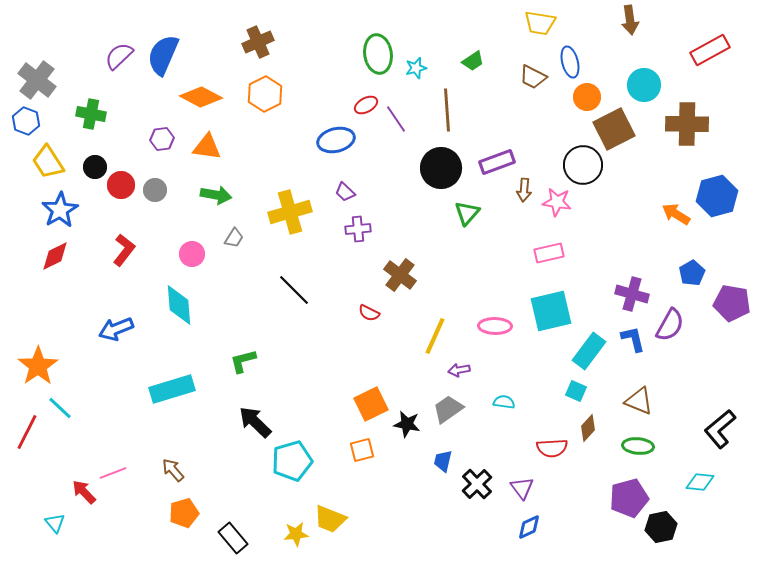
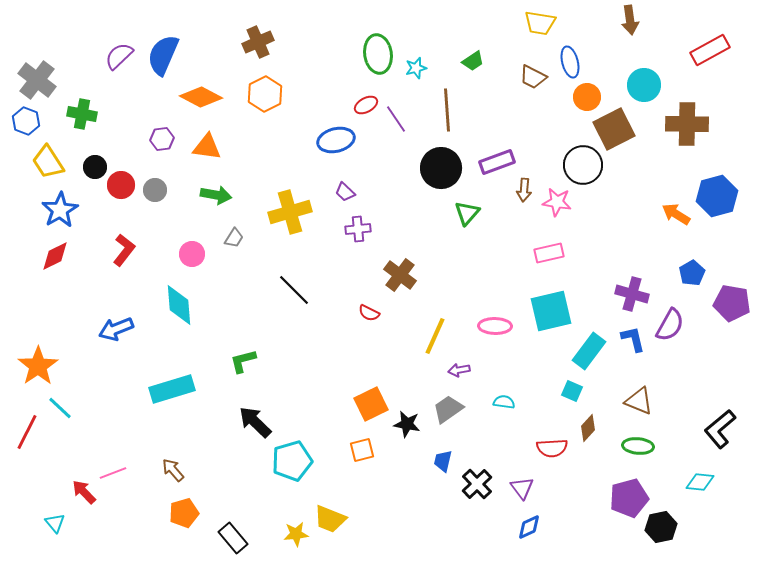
green cross at (91, 114): moved 9 px left
cyan square at (576, 391): moved 4 px left
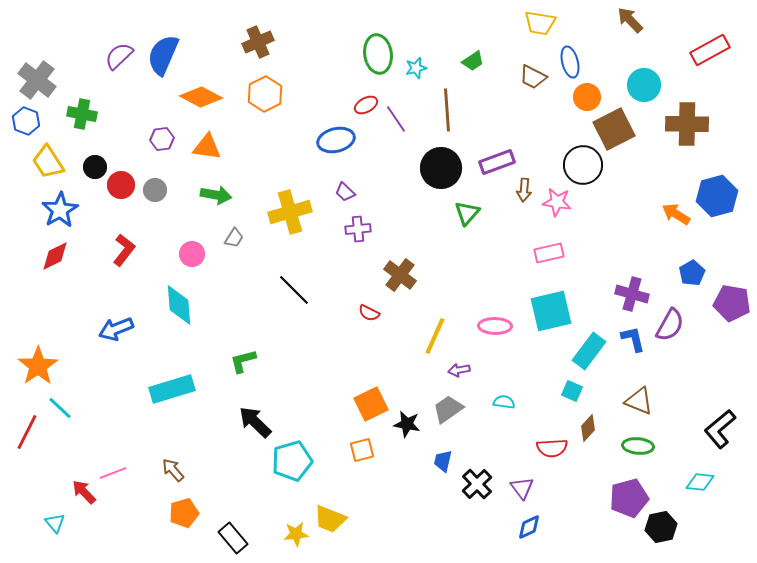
brown arrow at (630, 20): rotated 144 degrees clockwise
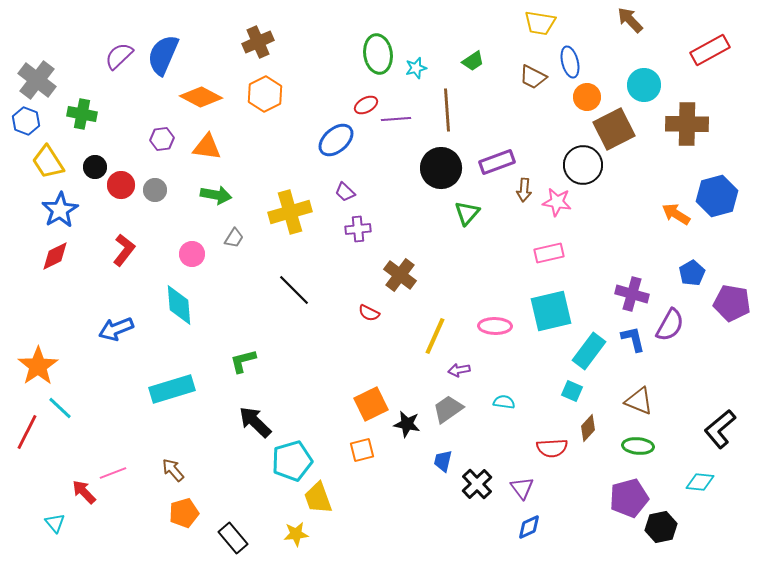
purple line at (396, 119): rotated 60 degrees counterclockwise
blue ellipse at (336, 140): rotated 27 degrees counterclockwise
yellow trapezoid at (330, 519): moved 12 px left, 21 px up; rotated 48 degrees clockwise
